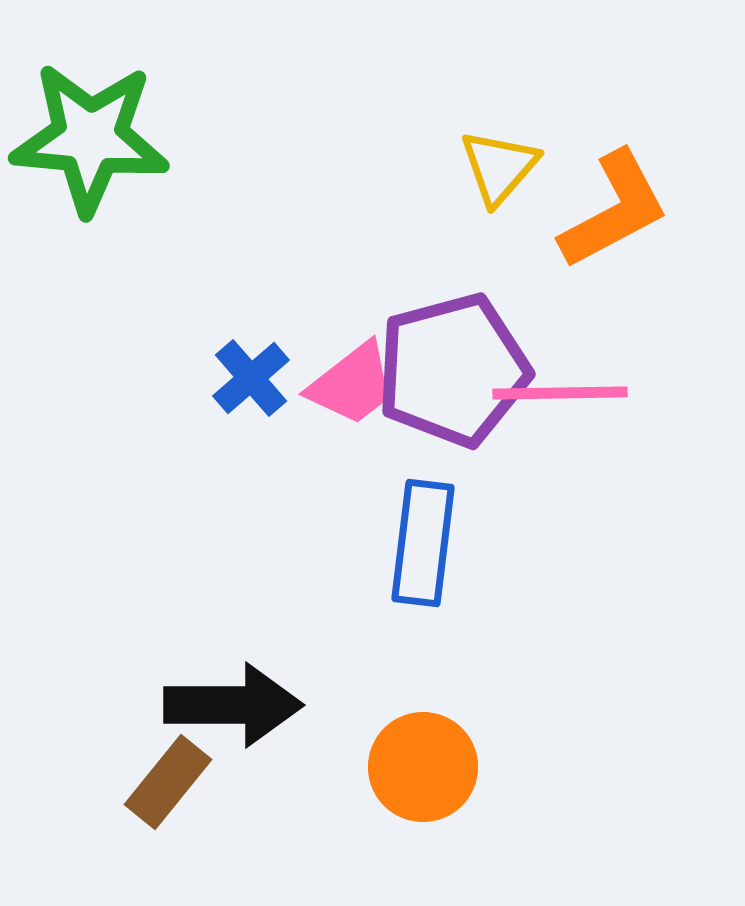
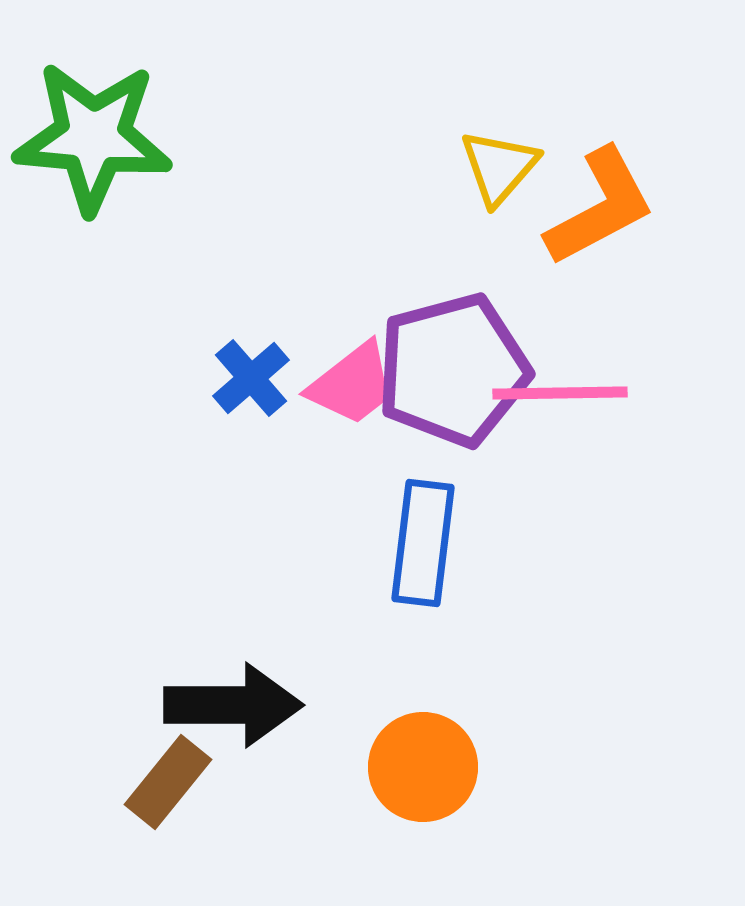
green star: moved 3 px right, 1 px up
orange L-shape: moved 14 px left, 3 px up
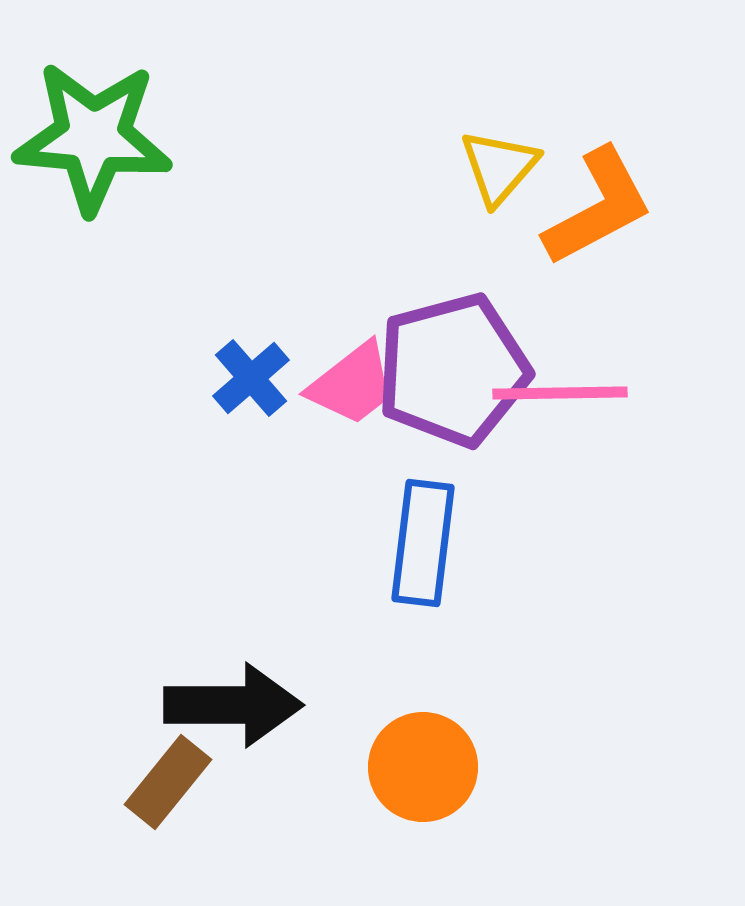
orange L-shape: moved 2 px left
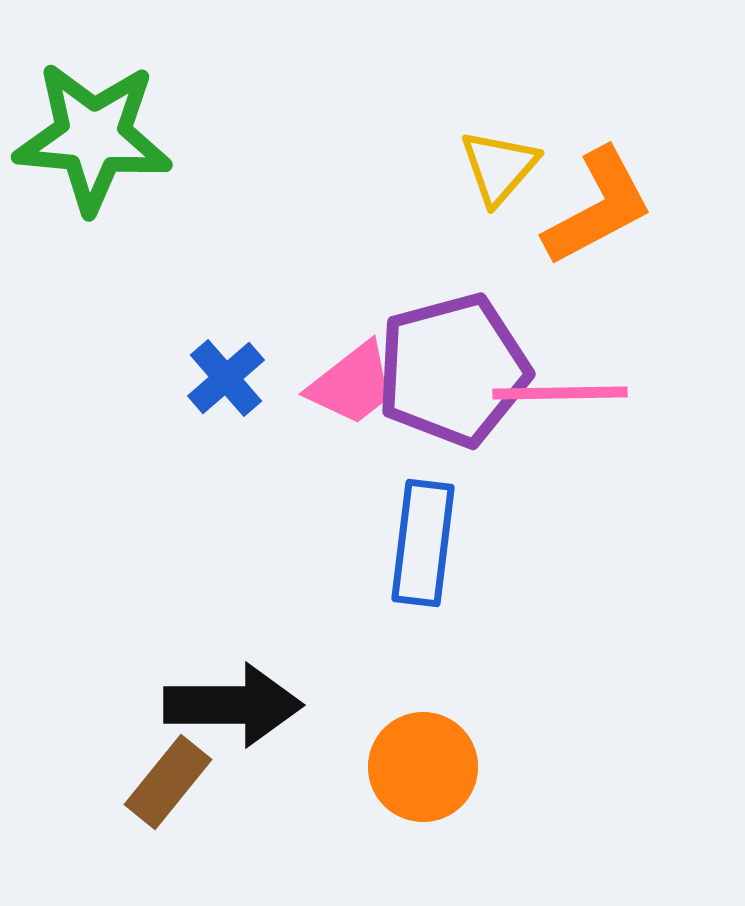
blue cross: moved 25 px left
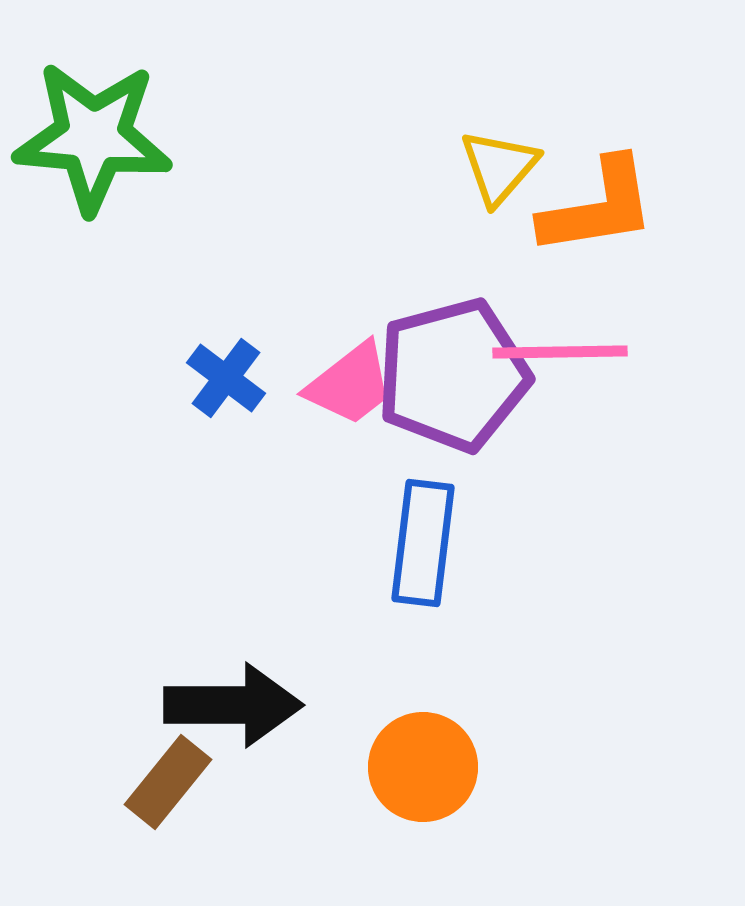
orange L-shape: rotated 19 degrees clockwise
purple pentagon: moved 5 px down
blue cross: rotated 12 degrees counterclockwise
pink trapezoid: moved 2 px left
pink line: moved 41 px up
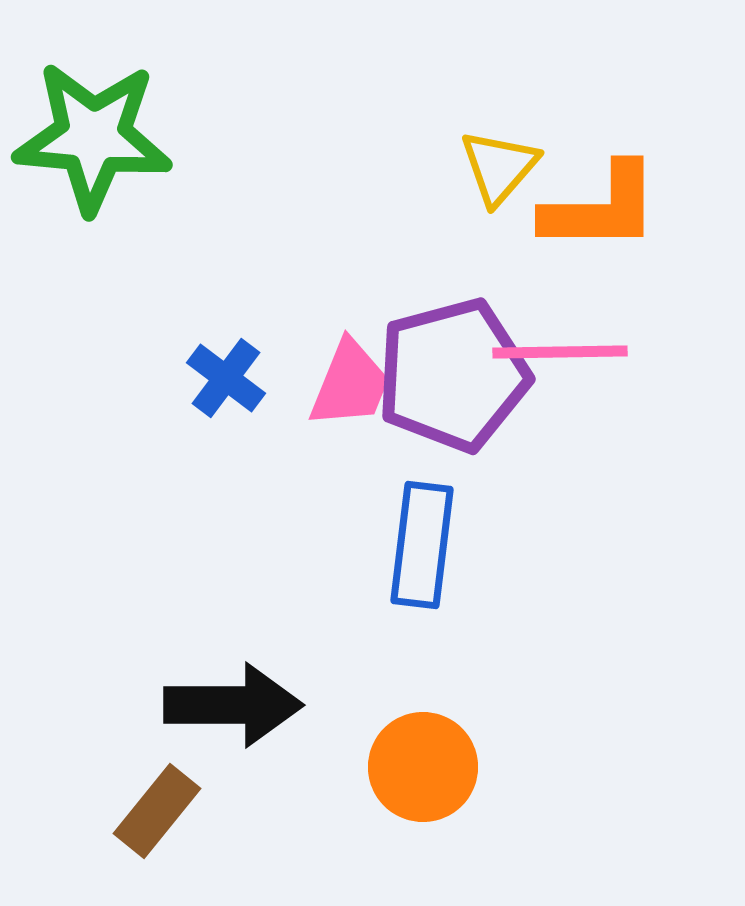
orange L-shape: moved 3 px right, 1 px down; rotated 9 degrees clockwise
pink trapezoid: rotated 30 degrees counterclockwise
blue rectangle: moved 1 px left, 2 px down
brown rectangle: moved 11 px left, 29 px down
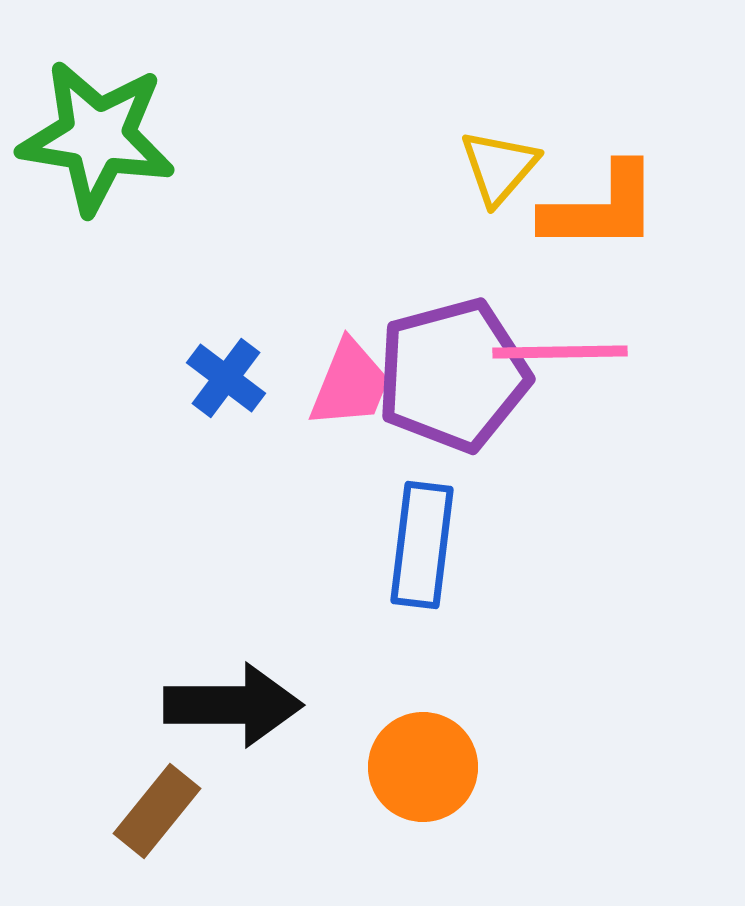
green star: moved 4 px right; rotated 4 degrees clockwise
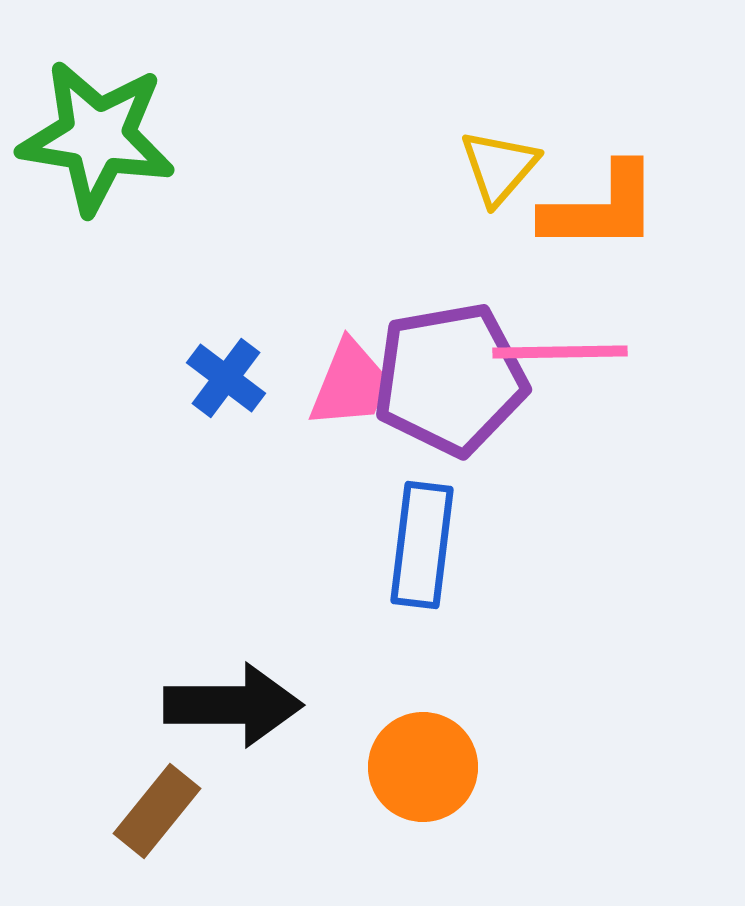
purple pentagon: moved 3 px left, 4 px down; rotated 5 degrees clockwise
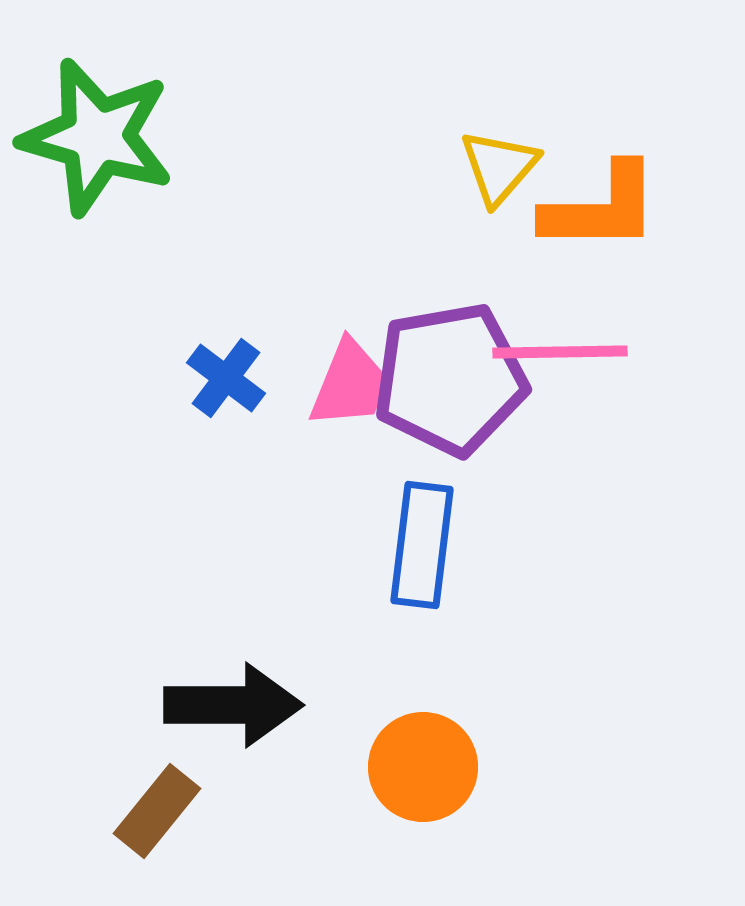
green star: rotated 7 degrees clockwise
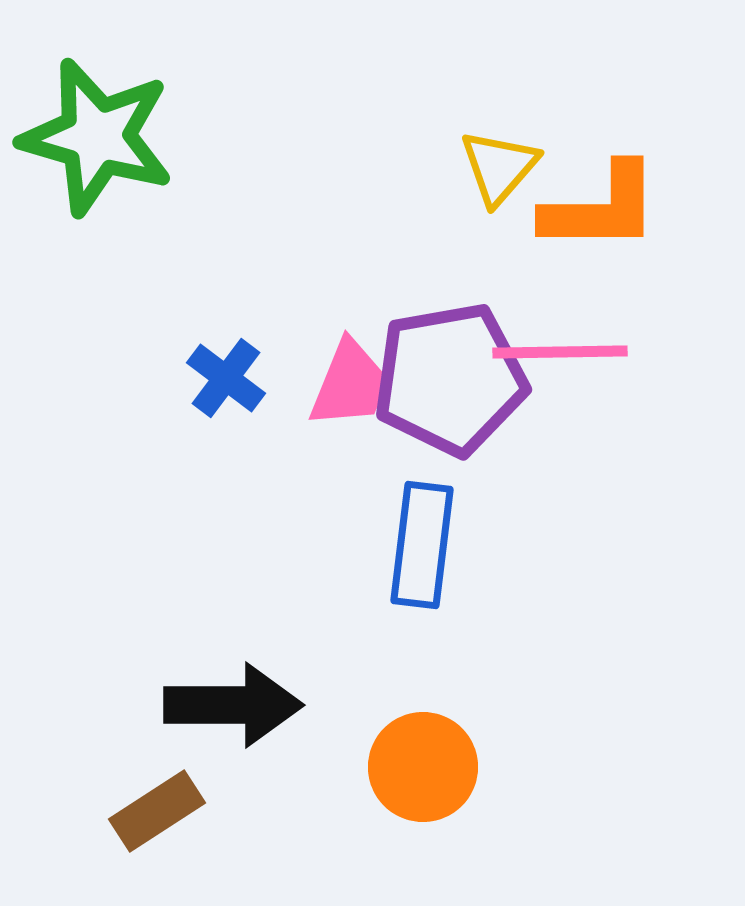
brown rectangle: rotated 18 degrees clockwise
